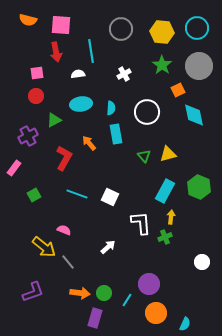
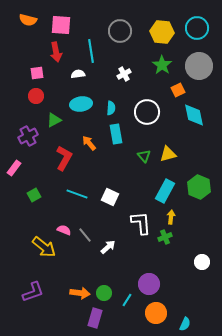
gray circle at (121, 29): moved 1 px left, 2 px down
gray line at (68, 262): moved 17 px right, 27 px up
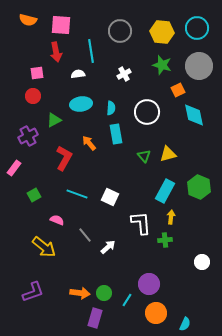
green star at (162, 65): rotated 18 degrees counterclockwise
red circle at (36, 96): moved 3 px left
pink semicircle at (64, 230): moved 7 px left, 10 px up
green cross at (165, 237): moved 3 px down; rotated 16 degrees clockwise
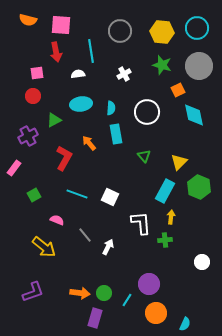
yellow triangle at (168, 154): moved 11 px right, 8 px down; rotated 30 degrees counterclockwise
white arrow at (108, 247): rotated 21 degrees counterclockwise
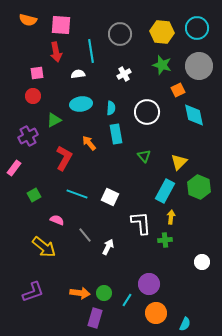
gray circle at (120, 31): moved 3 px down
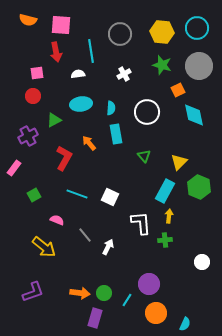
yellow arrow at (171, 217): moved 2 px left, 1 px up
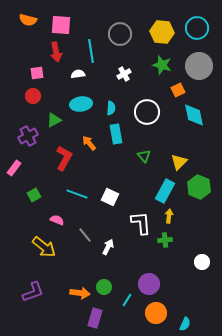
green circle at (104, 293): moved 6 px up
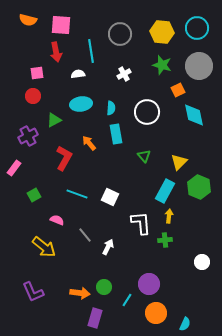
purple L-shape at (33, 292): rotated 85 degrees clockwise
